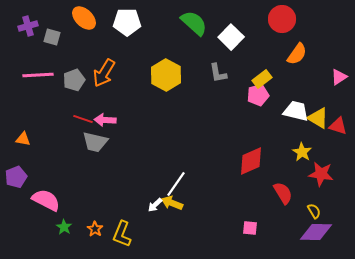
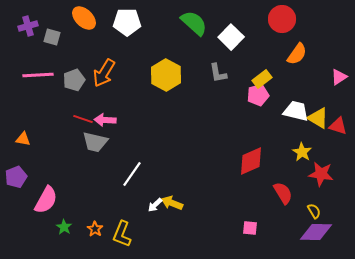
white line: moved 44 px left, 10 px up
pink semicircle: rotated 92 degrees clockwise
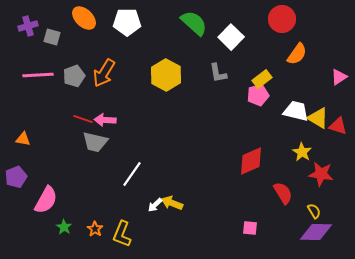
gray pentagon: moved 4 px up
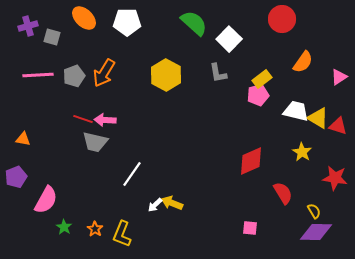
white square: moved 2 px left, 2 px down
orange semicircle: moved 6 px right, 8 px down
red star: moved 14 px right, 4 px down
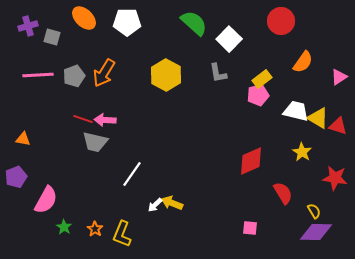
red circle: moved 1 px left, 2 px down
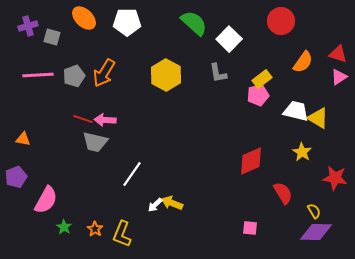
red triangle: moved 72 px up
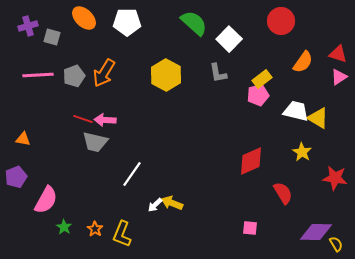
yellow semicircle: moved 22 px right, 33 px down
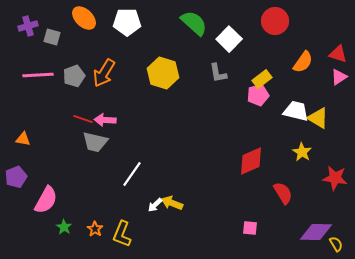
red circle: moved 6 px left
yellow hexagon: moved 3 px left, 2 px up; rotated 12 degrees counterclockwise
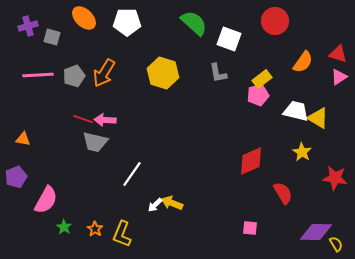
white square: rotated 25 degrees counterclockwise
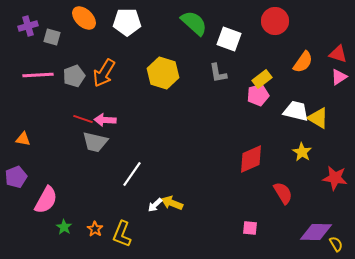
red diamond: moved 2 px up
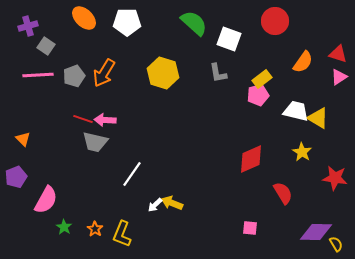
gray square: moved 6 px left, 9 px down; rotated 18 degrees clockwise
orange triangle: rotated 35 degrees clockwise
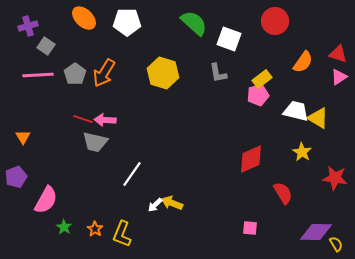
gray pentagon: moved 1 px right, 2 px up; rotated 15 degrees counterclockwise
orange triangle: moved 2 px up; rotated 14 degrees clockwise
